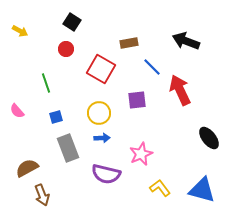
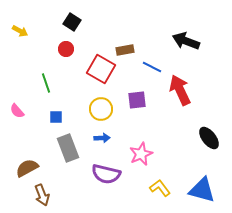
brown rectangle: moved 4 px left, 7 px down
blue line: rotated 18 degrees counterclockwise
yellow circle: moved 2 px right, 4 px up
blue square: rotated 16 degrees clockwise
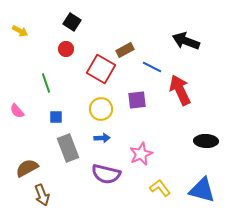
brown rectangle: rotated 18 degrees counterclockwise
black ellipse: moved 3 px left, 3 px down; rotated 50 degrees counterclockwise
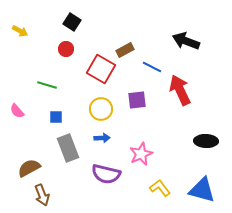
green line: moved 1 px right, 2 px down; rotated 54 degrees counterclockwise
brown semicircle: moved 2 px right
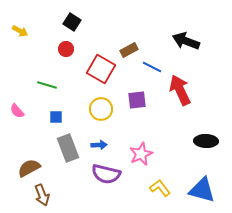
brown rectangle: moved 4 px right
blue arrow: moved 3 px left, 7 px down
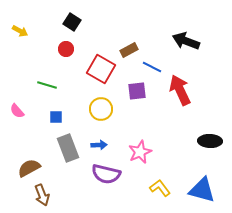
purple square: moved 9 px up
black ellipse: moved 4 px right
pink star: moved 1 px left, 2 px up
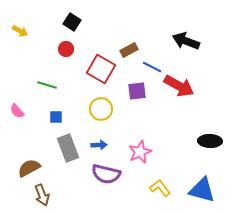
red arrow: moved 1 px left, 4 px up; rotated 144 degrees clockwise
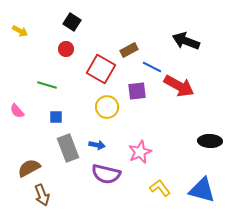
yellow circle: moved 6 px right, 2 px up
blue arrow: moved 2 px left; rotated 14 degrees clockwise
